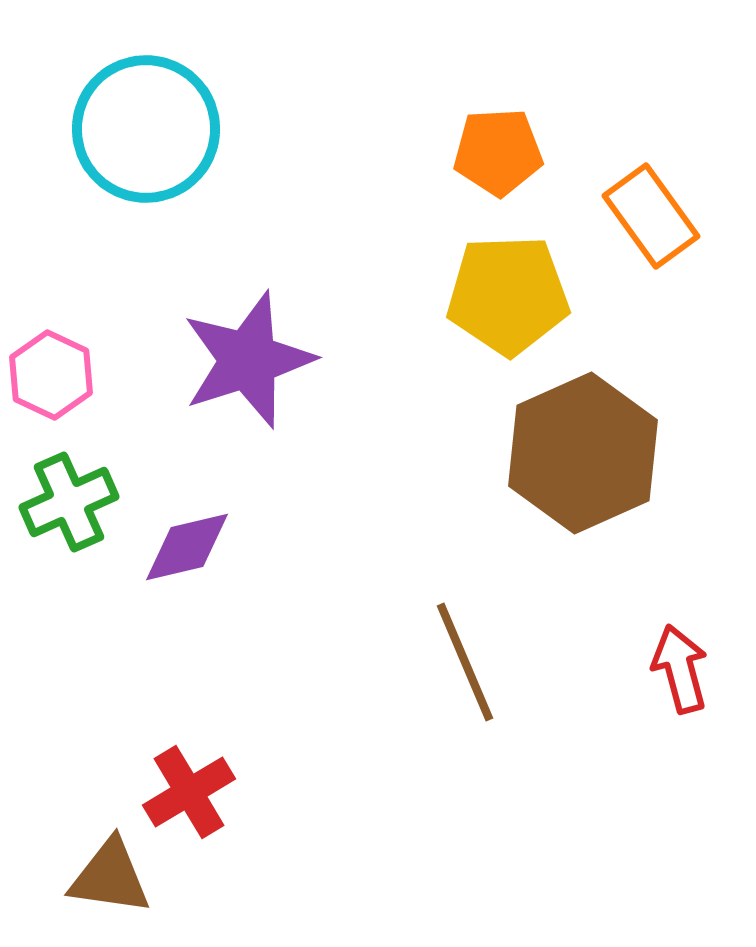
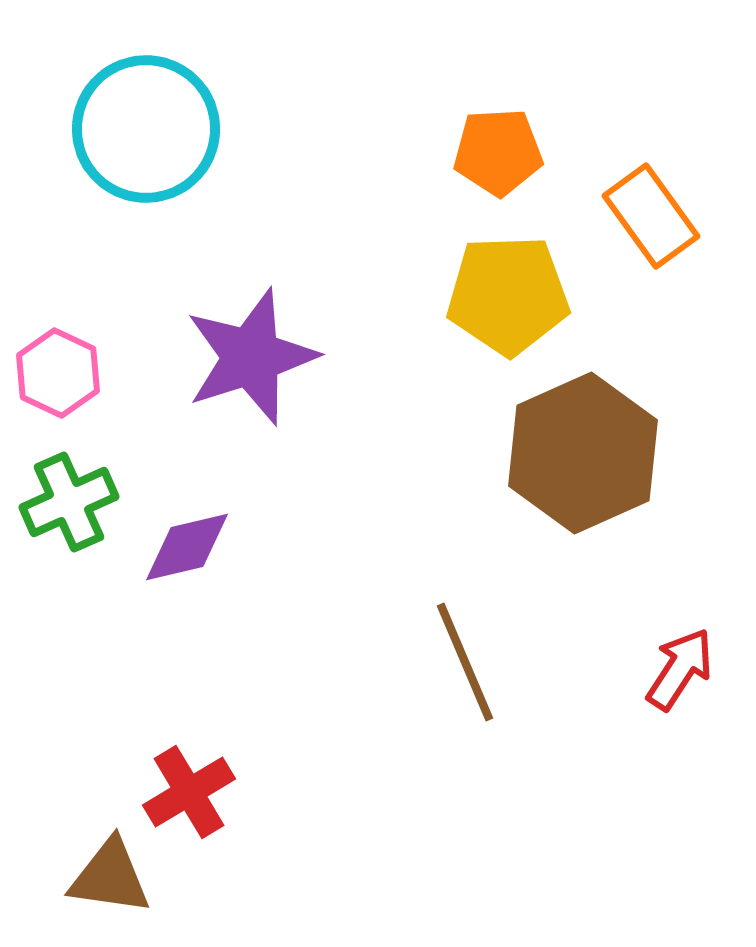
purple star: moved 3 px right, 3 px up
pink hexagon: moved 7 px right, 2 px up
red arrow: rotated 48 degrees clockwise
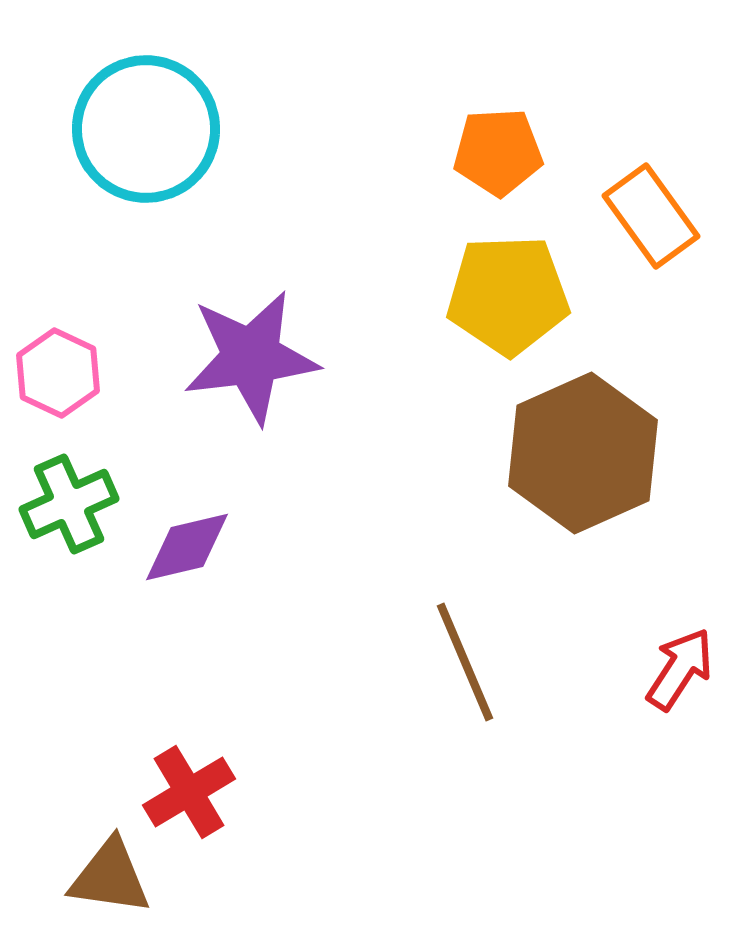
purple star: rotated 11 degrees clockwise
green cross: moved 2 px down
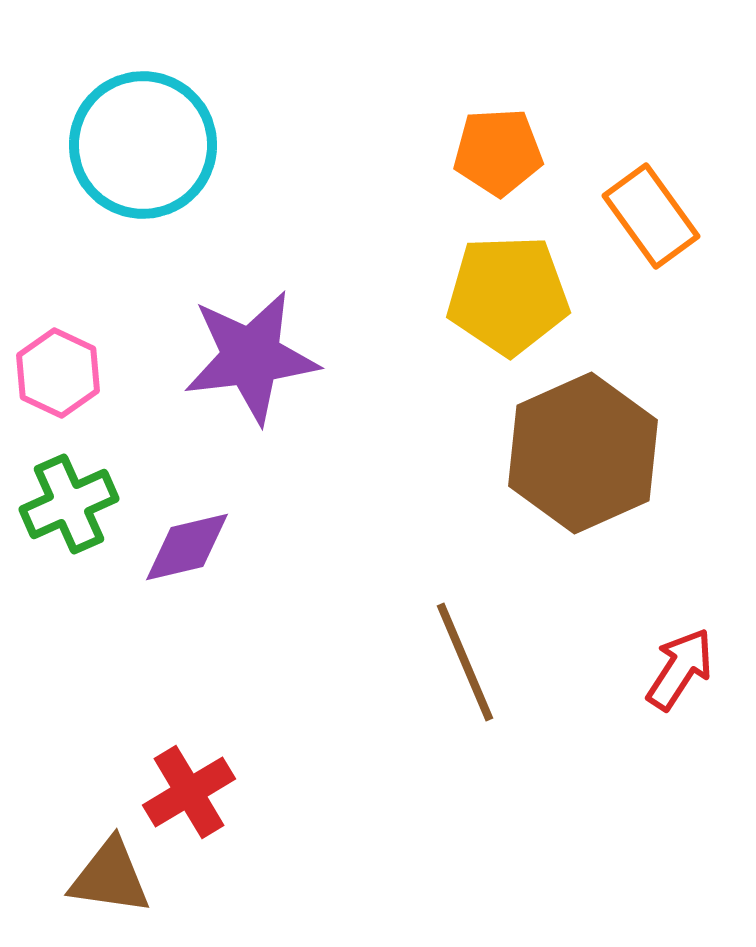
cyan circle: moved 3 px left, 16 px down
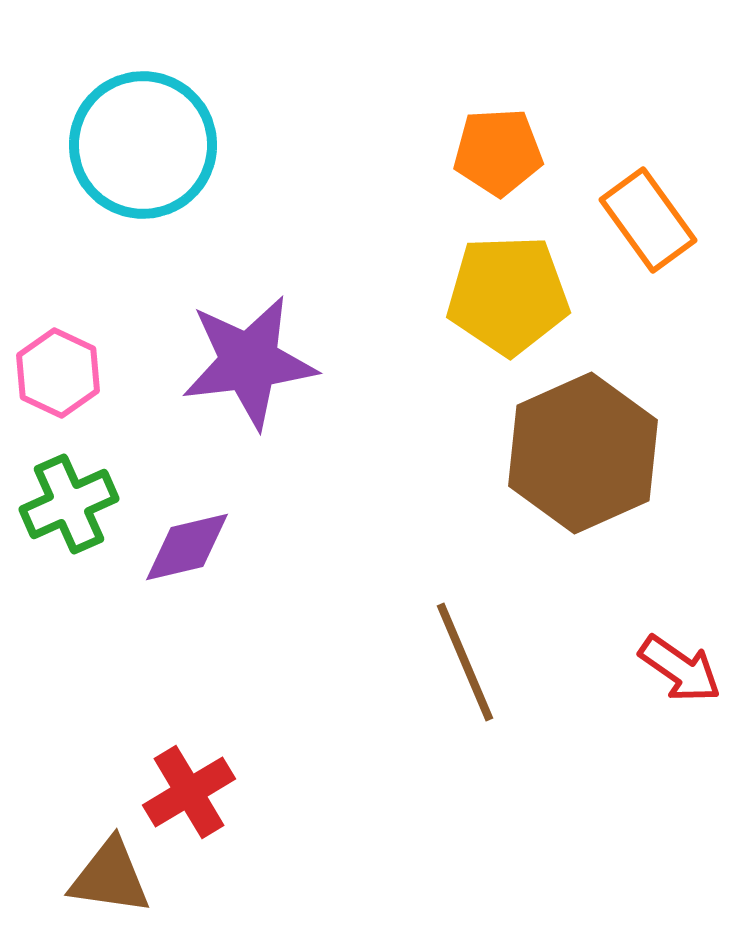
orange rectangle: moved 3 px left, 4 px down
purple star: moved 2 px left, 5 px down
red arrow: rotated 92 degrees clockwise
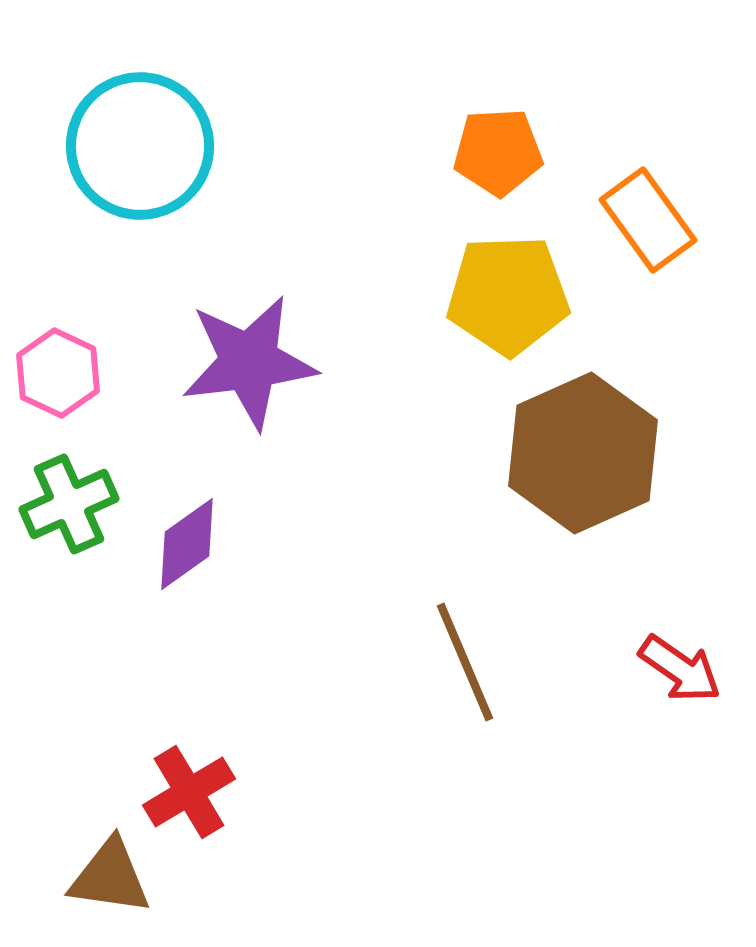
cyan circle: moved 3 px left, 1 px down
purple diamond: moved 3 px up; rotated 22 degrees counterclockwise
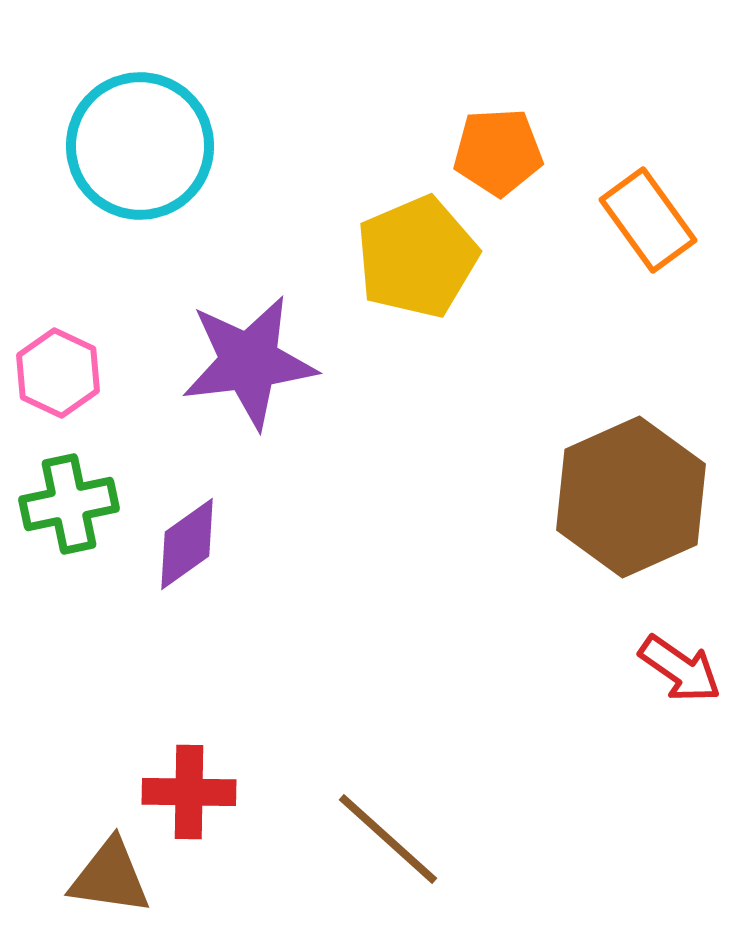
yellow pentagon: moved 91 px left, 38 px up; rotated 21 degrees counterclockwise
brown hexagon: moved 48 px right, 44 px down
green cross: rotated 12 degrees clockwise
brown line: moved 77 px left, 177 px down; rotated 25 degrees counterclockwise
red cross: rotated 32 degrees clockwise
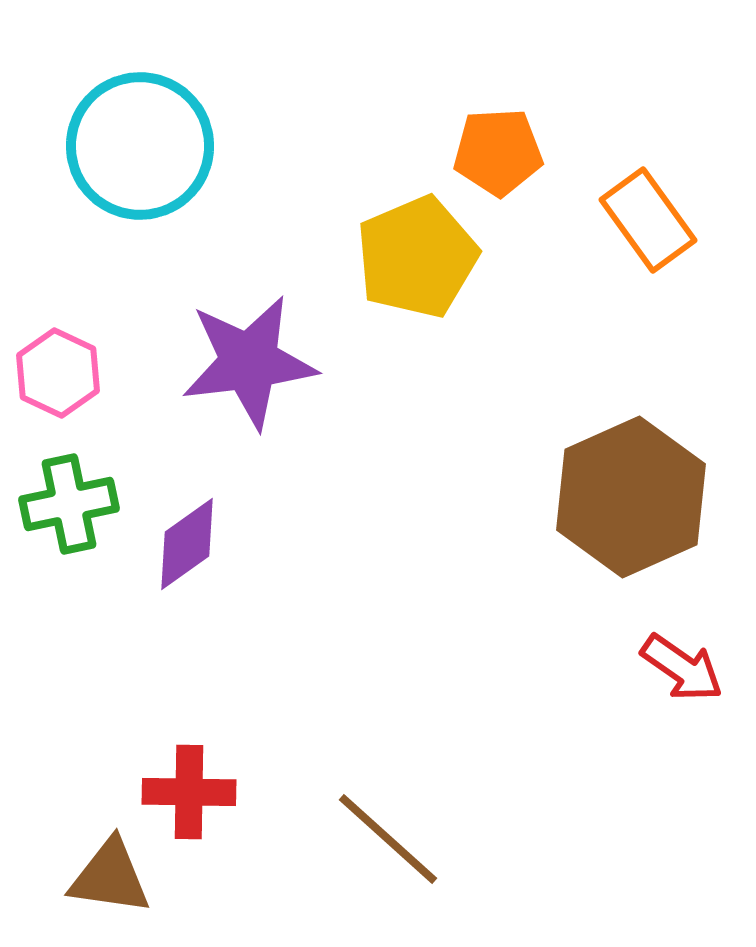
red arrow: moved 2 px right, 1 px up
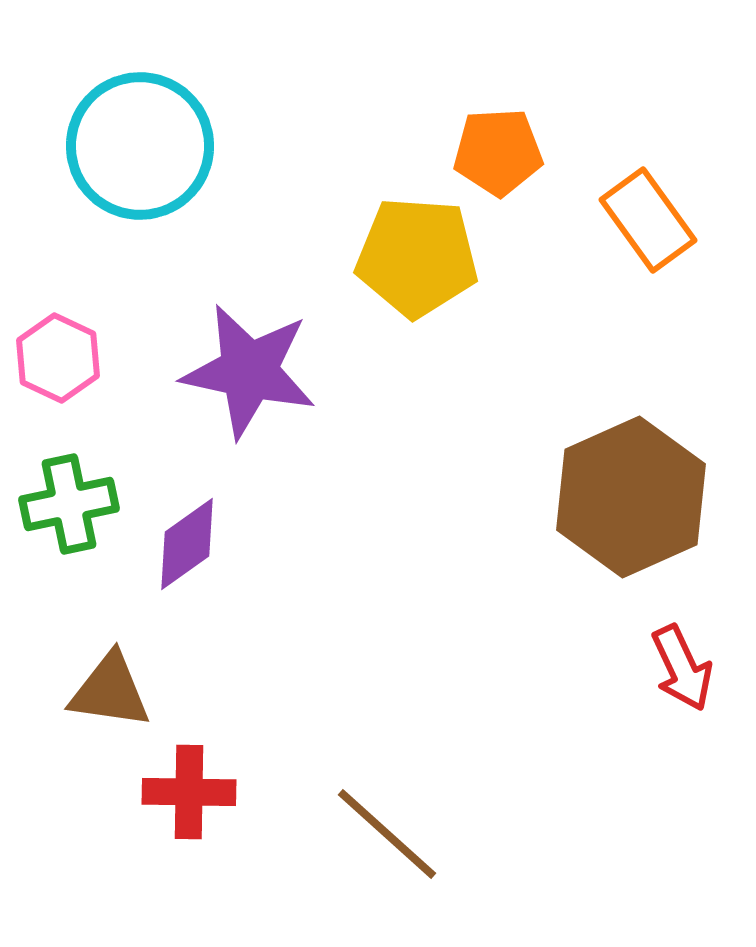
yellow pentagon: rotated 27 degrees clockwise
purple star: moved 9 px down; rotated 19 degrees clockwise
pink hexagon: moved 15 px up
red arrow: rotated 30 degrees clockwise
brown line: moved 1 px left, 5 px up
brown triangle: moved 186 px up
